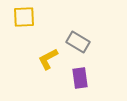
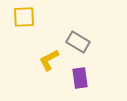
yellow L-shape: moved 1 px right, 1 px down
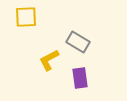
yellow square: moved 2 px right
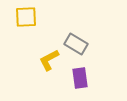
gray rectangle: moved 2 px left, 2 px down
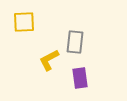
yellow square: moved 2 px left, 5 px down
gray rectangle: moved 1 px left, 2 px up; rotated 65 degrees clockwise
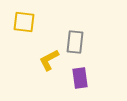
yellow square: rotated 10 degrees clockwise
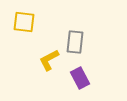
purple rectangle: rotated 20 degrees counterclockwise
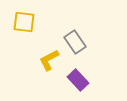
gray rectangle: rotated 40 degrees counterclockwise
purple rectangle: moved 2 px left, 2 px down; rotated 15 degrees counterclockwise
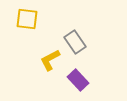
yellow square: moved 3 px right, 3 px up
yellow L-shape: moved 1 px right
